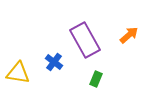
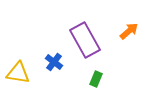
orange arrow: moved 4 px up
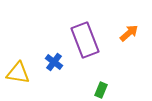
orange arrow: moved 2 px down
purple rectangle: rotated 8 degrees clockwise
green rectangle: moved 5 px right, 11 px down
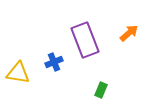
blue cross: rotated 30 degrees clockwise
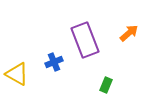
yellow triangle: moved 1 px left, 1 px down; rotated 20 degrees clockwise
green rectangle: moved 5 px right, 5 px up
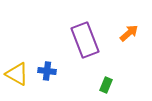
blue cross: moved 7 px left, 9 px down; rotated 30 degrees clockwise
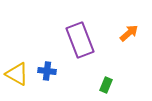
purple rectangle: moved 5 px left
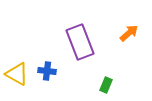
purple rectangle: moved 2 px down
